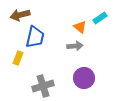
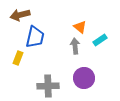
cyan rectangle: moved 22 px down
gray arrow: rotated 91 degrees counterclockwise
gray cross: moved 5 px right; rotated 15 degrees clockwise
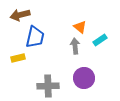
yellow rectangle: rotated 56 degrees clockwise
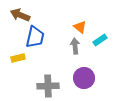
brown arrow: rotated 36 degrees clockwise
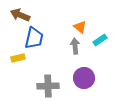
blue trapezoid: moved 1 px left, 1 px down
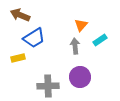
orange triangle: moved 1 px right, 2 px up; rotated 32 degrees clockwise
blue trapezoid: rotated 45 degrees clockwise
purple circle: moved 4 px left, 1 px up
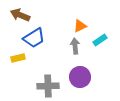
orange triangle: moved 1 px left, 1 px down; rotated 24 degrees clockwise
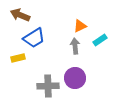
purple circle: moved 5 px left, 1 px down
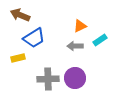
gray arrow: rotated 84 degrees counterclockwise
gray cross: moved 7 px up
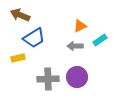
purple circle: moved 2 px right, 1 px up
